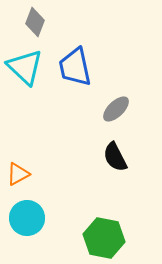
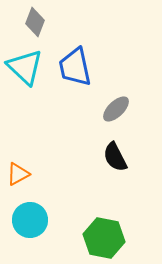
cyan circle: moved 3 px right, 2 px down
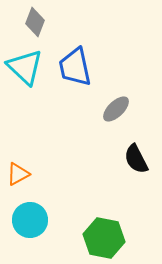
black semicircle: moved 21 px right, 2 px down
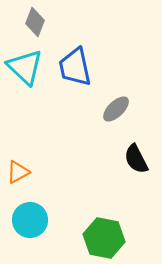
orange triangle: moved 2 px up
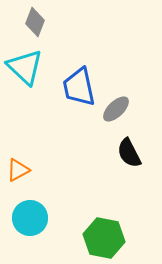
blue trapezoid: moved 4 px right, 20 px down
black semicircle: moved 7 px left, 6 px up
orange triangle: moved 2 px up
cyan circle: moved 2 px up
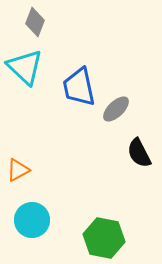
black semicircle: moved 10 px right
cyan circle: moved 2 px right, 2 px down
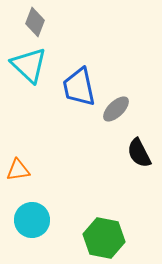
cyan triangle: moved 4 px right, 2 px up
orange triangle: rotated 20 degrees clockwise
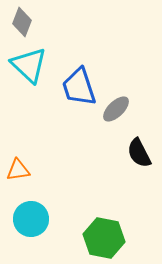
gray diamond: moved 13 px left
blue trapezoid: rotated 6 degrees counterclockwise
cyan circle: moved 1 px left, 1 px up
